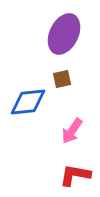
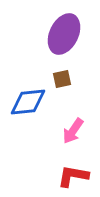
pink arrow: moved 1 px right
red L-shape: moved 2 px left, 1 px down
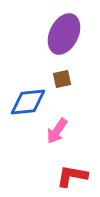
pink arrow: moved 16 px left
red L-shape: moved 1 px left
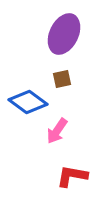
blue diamond: rotated 42 degrees clockwise
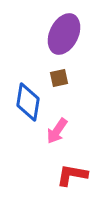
brown square: moved 3 px left, 1 px up
blue diamond: rotated 63 degrees clockwise
red L-shape: moved 1 px up
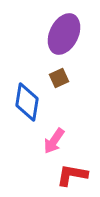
brown square: rotated 12 degrees counterclockwise
blue diamond: moved 1 px left
pink arrow: moved 3 px left, 10 px down
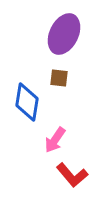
brown square: rotated 30 degrees clockwise
pink arrow: moved 1 px right, 1 px up
red L-shape: rotated 140 degrees counterclockwise
